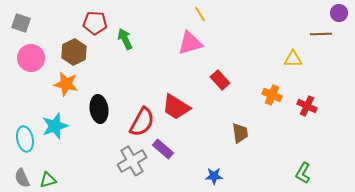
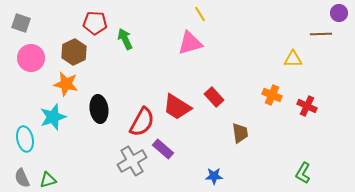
red rectangle: moved 6 px left, 17 px down
red trapezoid: moved 1 px right
cyan star: moved 2 px left, 9 px up
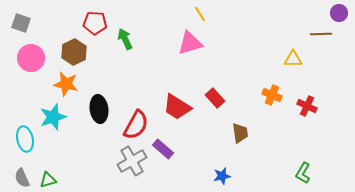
red rectangle: moved 1 px right, 1 px down
red semicircle: moved 6 px left, 3 px down
blue star: moved 8 px right; rotated 12 degrees counterclockwise
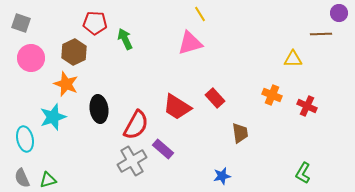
orange star: rotated 10 degrees clockwise
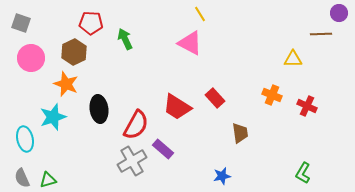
red pentagon: moved 4 px left
pink triangle: rotated 44 degrees clockwise
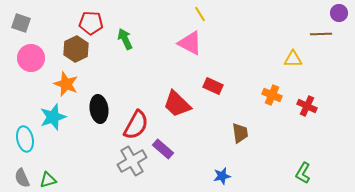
brown hexagon: moved 2 px right, 3 px up
red rectangle: moved 2 px left, 12 px up; rotated 24 degrees counterclockwise
red trapezoid: moved 3 px up; rotated 12 degrees clockwise
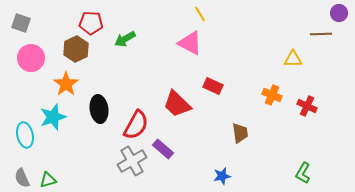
green arrow: rotated 95 degrees counterclockwise
orange star: rotated 15 degrees clockwise
cyan ellipse: moved 4 px up
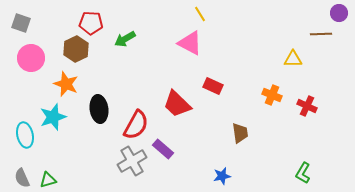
orange star: rotated 15 degrees counterclockwise
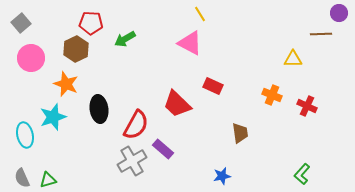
gray square: rotated 30 degrees clockwise
green L-shape: moved 1 px left, 1 px down; rotated 10 degrees clockwise
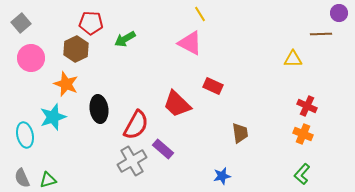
orange cross: moved 31 px right, 39 px down
